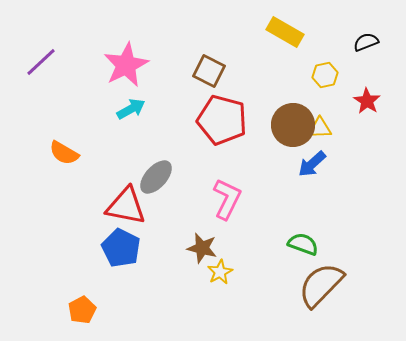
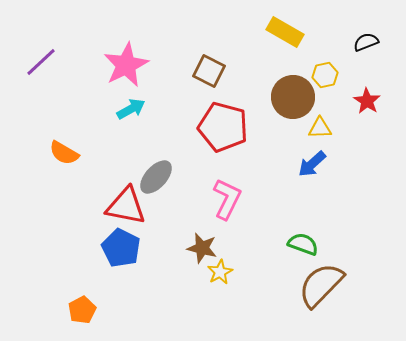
red pentagon: moved 1 px right, 7 px down
brown circle: moved 28 px up
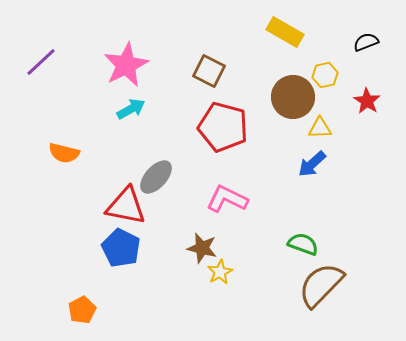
orange semicircle: rotated 16 degrees counterclockwise
pink L-shape: rotated 90 degrees counterclockwise
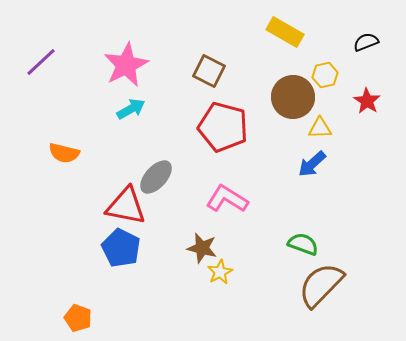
pink L-shape: rotated 6 degrees clockwise
orange pentagon: moved 4 px left, 8 px down; rotated 24 degrees counterclockwise
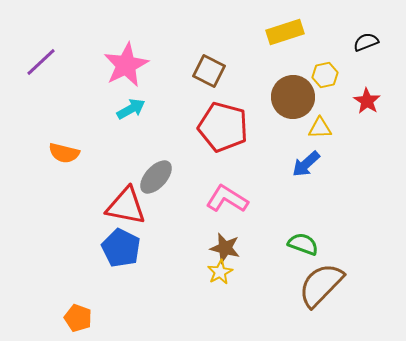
yellow rectangle: rotated 48 degrees counterclockwise
blue arrow: moved 6 px left
brown star: moved 23 px right
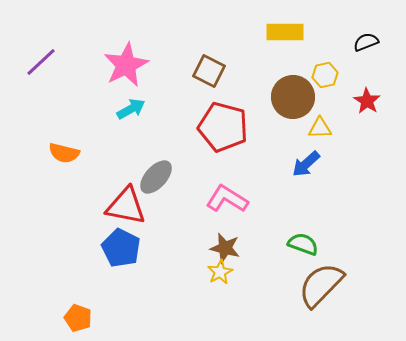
yellow rectangle: rotated 18 degrees clockwise
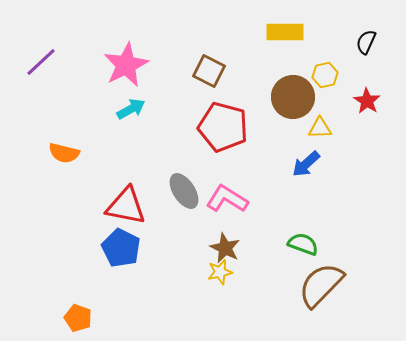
black semicircle: rotated 45 degrees counterclockwise
gray ellipse: moved 28 px right, 14 px down; rotated 75 degrees counterclockwise
brown star: rotated 12 degrees clockwise
yellow star: rotated 15 degrees clockwise
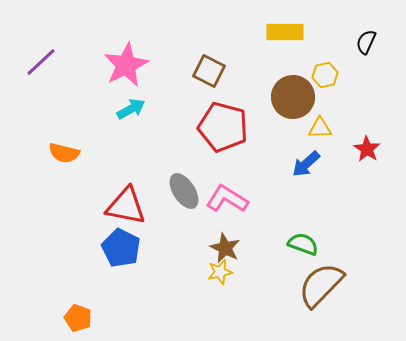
red star: moved 48 px down
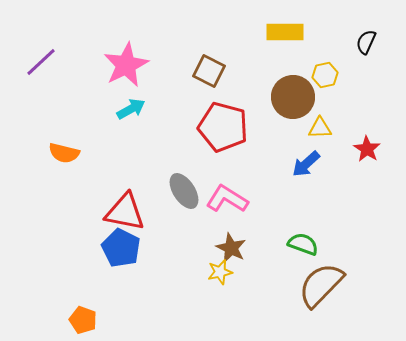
red triangle: moved 1 px left, 6 px down
brown star: moved 6 px right
orange pentagon: moved 5 px right, 2 px down
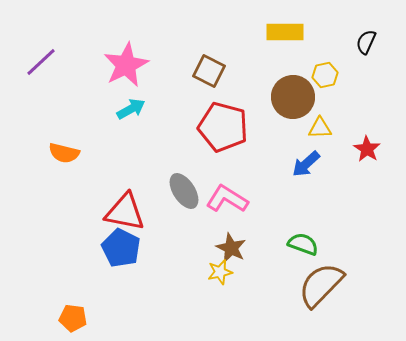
orange pentagon: moved 10 px left, 2 px up; rotated 12 degrees counterclockwise
